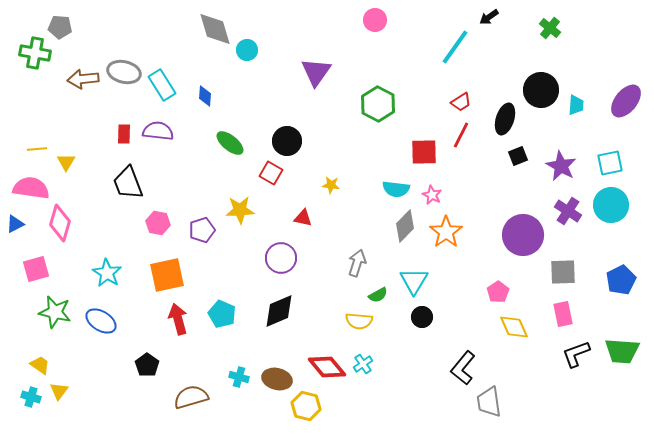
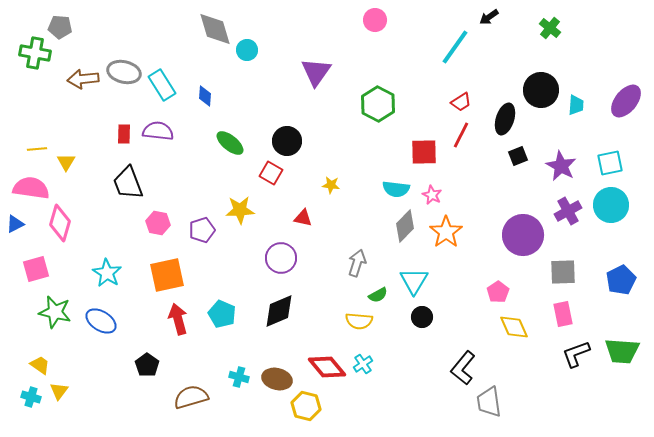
purple cross at (568, 211): rotated 28 degrees clockwise
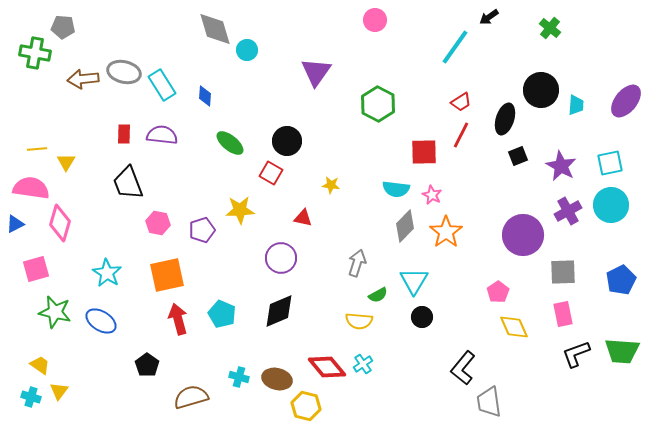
gray pentagon at (60, 27): moved 3 px right
purple semicircle at (158, 131): moved 4 px right, 4 px down
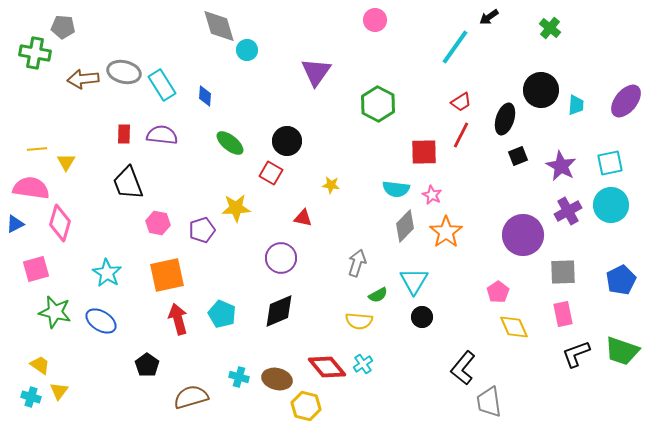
gray diamond at (215, 29): moved 4 px right, 3 px up
yellow star at (240, 210): moved 4 px left, 2 px up
green trapezoid at (622, 351): rotated 15 degrees clockwise
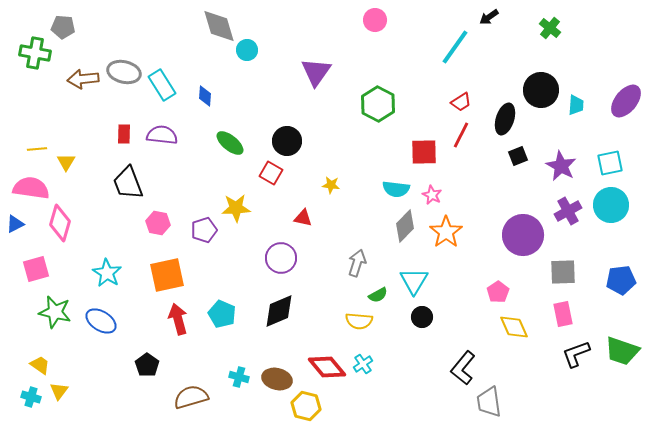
purple pentagon at (202, 230): moved 2 px right
blue pentagon at (621, 280): rotated 20 degrees clockwise
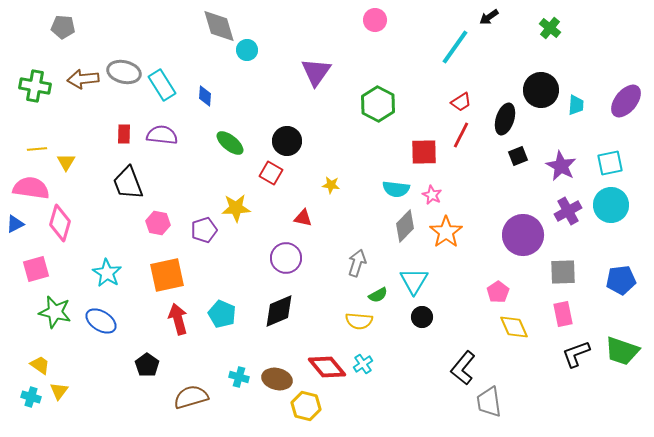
green cross at (35, 53): moved 33 px down
purple circle at (281, 258): moved 5 px right
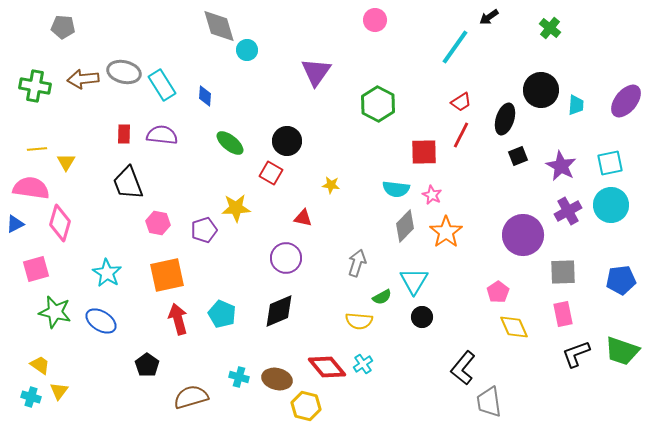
green semicircle at (378, 295): moved 4 px right, 2 px down
